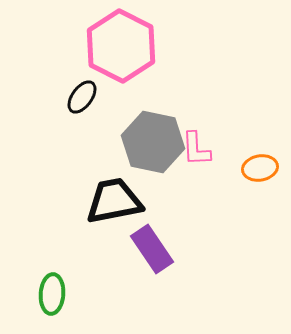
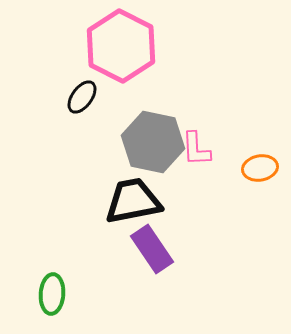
black trapezoid: moved 19 px right
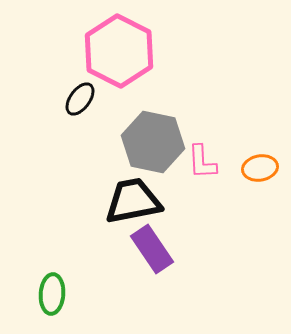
pink hexagon: moved 2 px left, 5 px down
black ellipse: moved 2 px left, 2 px down
pink L-shape: moved 6 px right, 13 px down
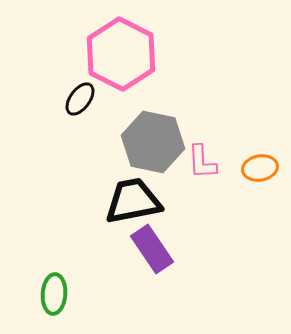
pink hexagon: moved 2 px right, 3 px down
green ellipse: moved 2 px right
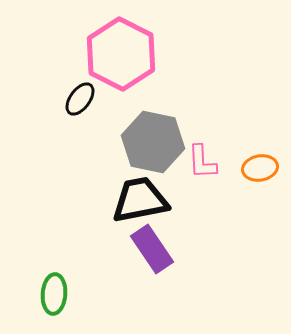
black trapezoid: moved 7 px right, 1 px up
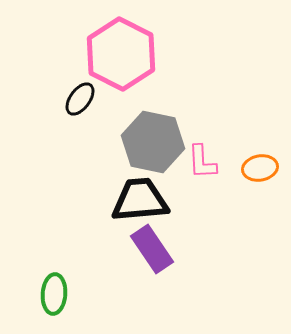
black trapezoid: rotated 6 degrees clockwise
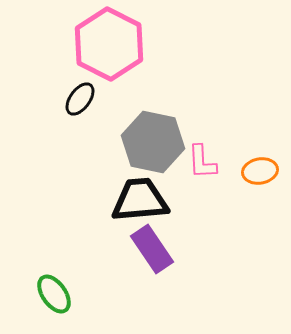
pink hexagon: moved 12 px left, 10 px up
orange ellipse: moved 3 px down
green ellipse: rotated 39 degrees counterclockwise
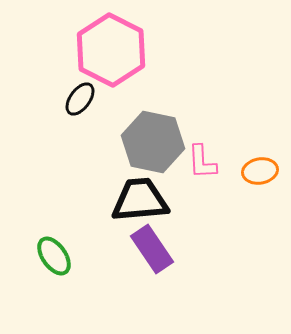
pink hexagon: moved 2 px right, 6 px down
green ellipse: moved 38 px up
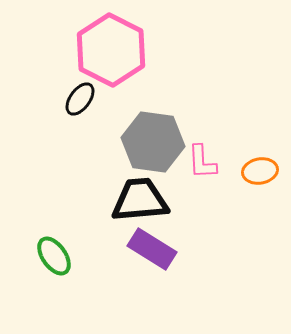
gray hexagon: rotated 4 degrees counterclockwise
purple rectangle: rotated 24 degrees counterclockwise
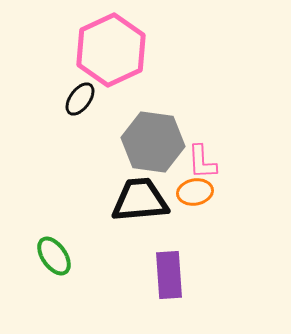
pink hexagon: rotated 8 degrees clockwise
orange ellipse: moved 65 px left, 21 px down
purple rectangle: moved 17 px right, 26 px down; rotated 54 degrees clockwise
